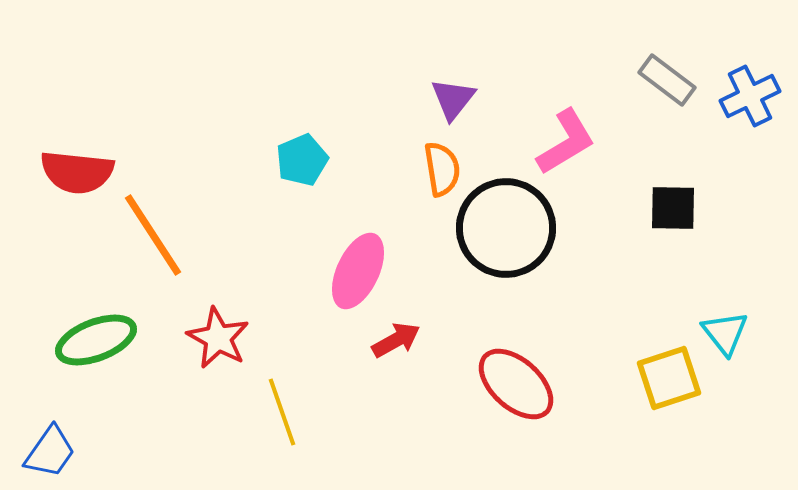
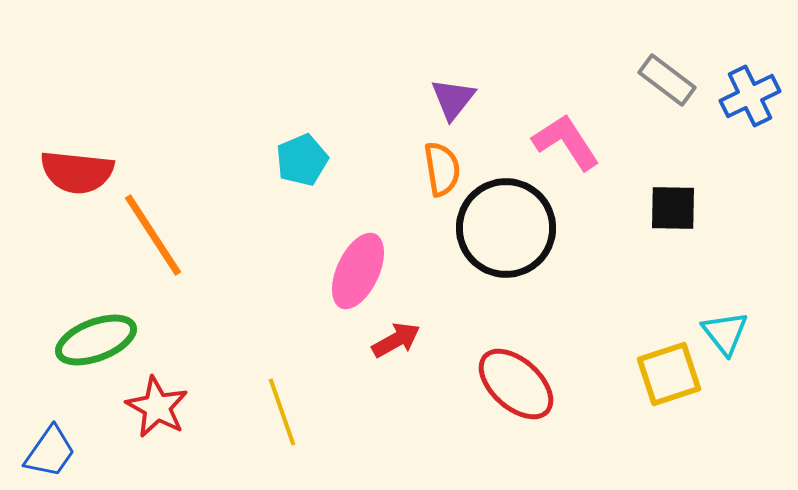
pink L-shape: rotated 92 degrees counterclockwise
red star: moved 61 px left, 69 px down
yellow square: moved 4 px up
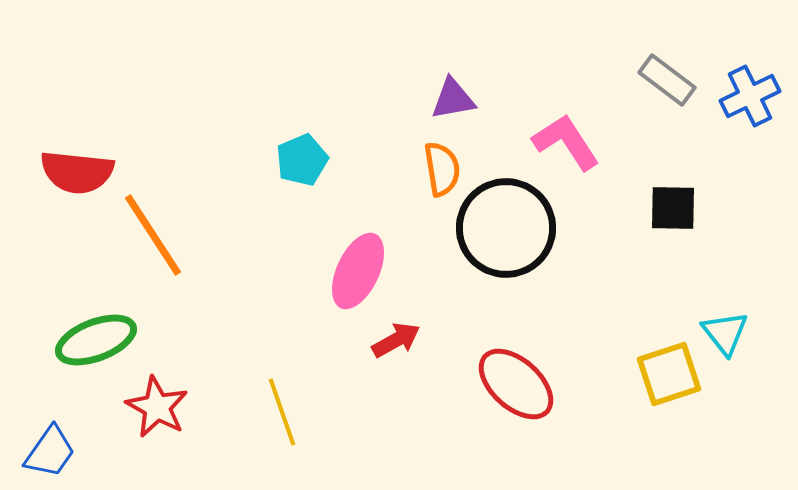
purple triangle: rotated 42 degrees clockwise
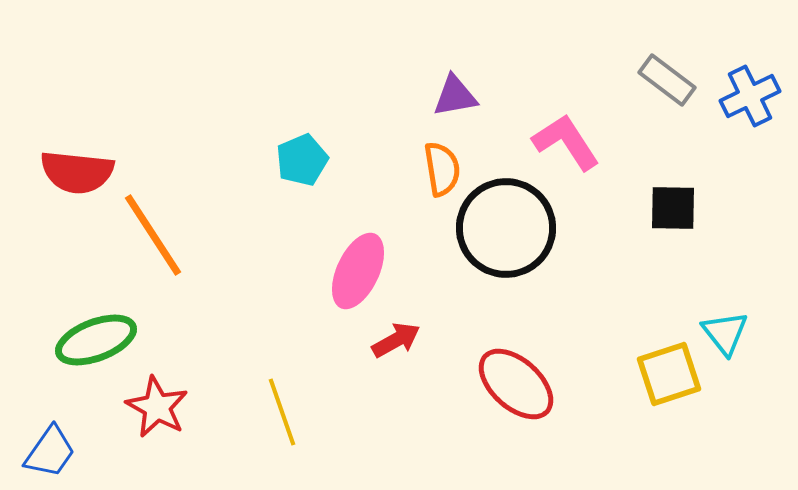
purple triangle: moved 2 px right, 3 px up
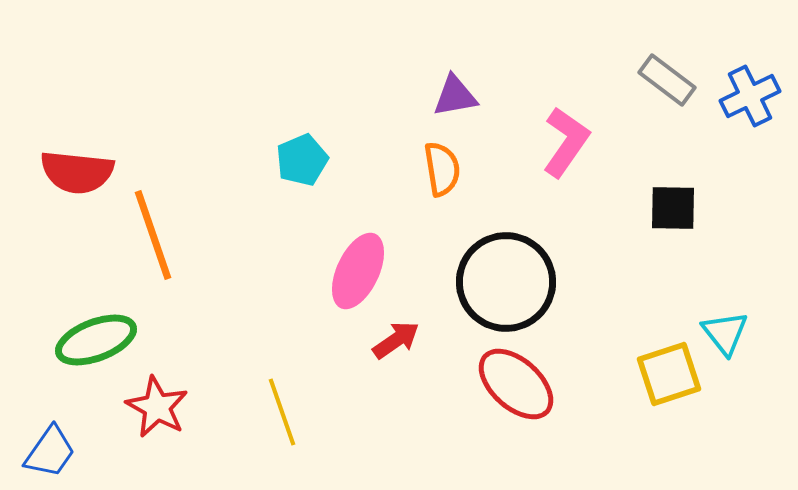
pink L-shape: rotated 68 degrees clockwise
black circle: moved 54 px down
orange line: rotated 14 degrees clockwise
red arrow: rotated 6 degrees counterclockwise
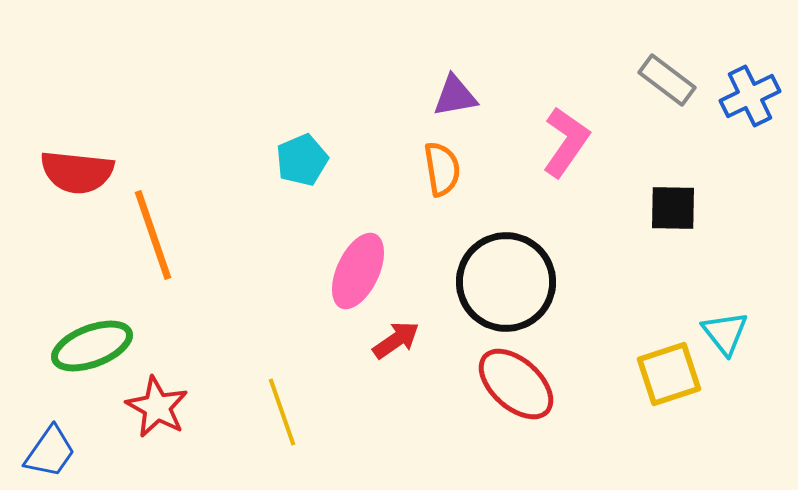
green ellipse: moved 4 px left, 6 px down
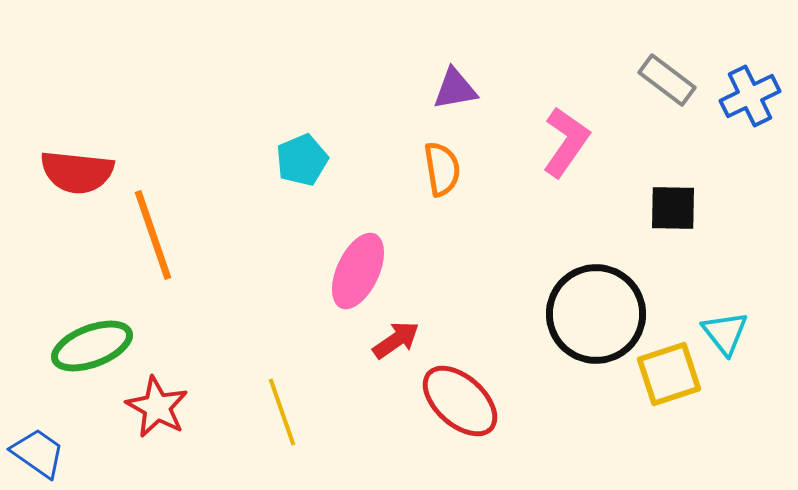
purple triangle: moved 7 px up
black circle: moved 90 px right, 32 px down
red ellipse: moved 56 px left, 17 px down
blue trapezoid: moved 12 px left, 1 px down; rotated 90 degrees counterclockwise
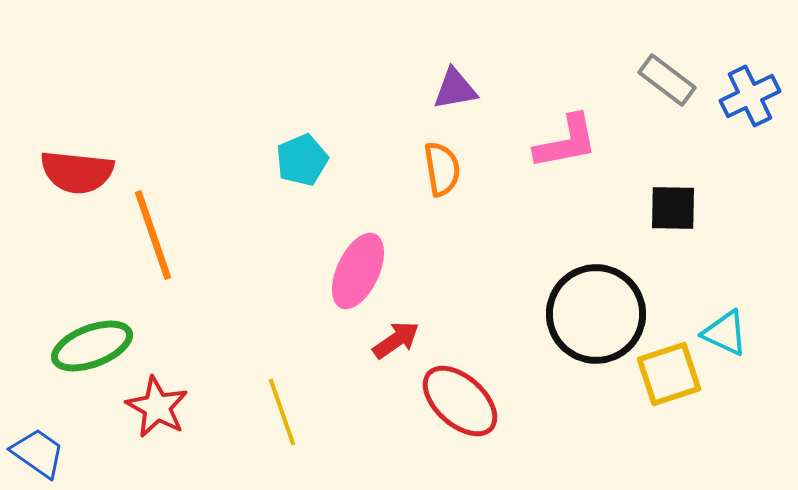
pink L-shape: rotated 44 degrees clockwise
cyan triangle: rotated 27 degrees counterclockwise
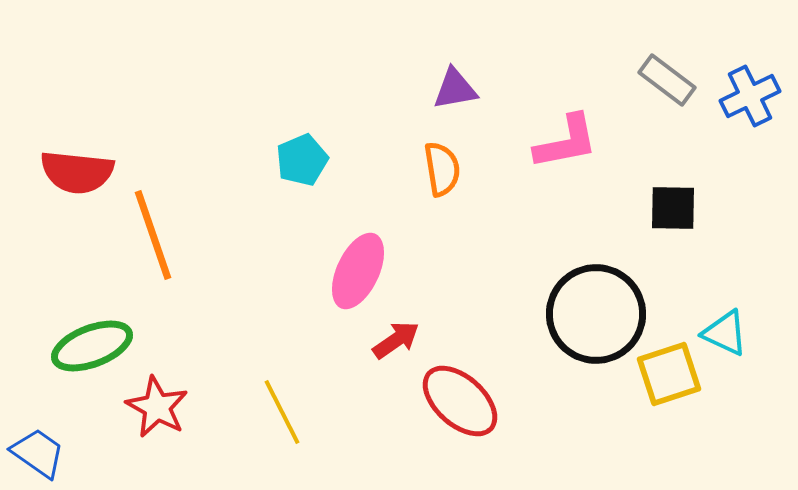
yellow line: rotated 8 degrees counterclockwise
